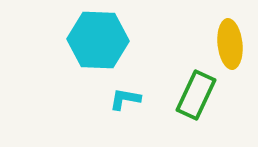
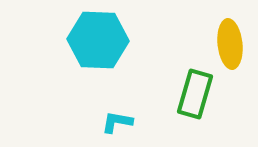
green rectangle: moved 1 px left, 1 px up; rotated 9 degrees counterclockwise
cyan L-shape: moved 8 px left, 23 px down
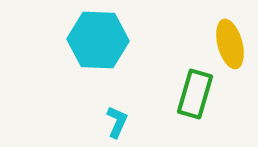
yellow ellipse: rotated 9 degrees counterclockwise
cyan L-shape: rotated 104 degrees clockwise
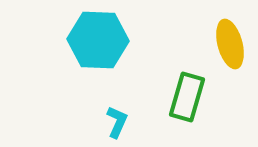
green rectangle: moved 8 px left, 3 px down
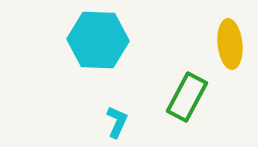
yellow ellipse: rotated 9 degrees clockwise
green rectangle: rotated 12 degrees clockwise
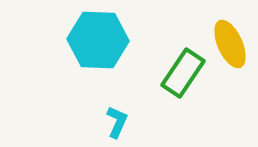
yellow ellipse: rotated 18 degrees counterclockwise
green rectangle: moved 4 px left, 24 px up; rotated 6 degrees clockwise
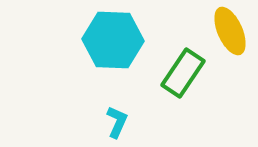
cyan hexagon: moved 15 px right
yellow ellipse: moved 13 px up
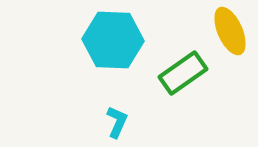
green rectangle: rotated 21 degrees clockwise
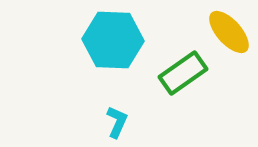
yellow ellipse: moved 1 px left, 1 px down; rotated 18 degrees counterclockwise
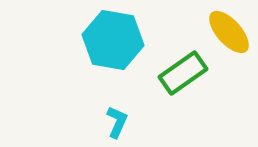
cyan hexagon: rotated 8 degrees clockwise
